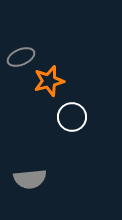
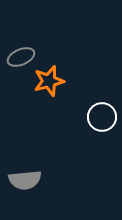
white circle: moved 30 px right
gray semicircle: moved 5 px left, 1 px down
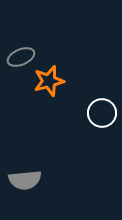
white circle: moved 4 px up
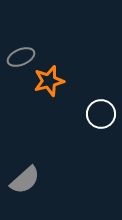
white circle: moved 1 px left, 1 px down
gray semicircle: rotated 36 degrees counterclockwise
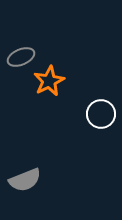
orange star: rotated 12 degrees counterclockwise
gray semicircle: rotated 20 degrees clockwise
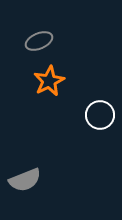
gray ellipse: moved 18 px right, 16 px up
white circle: moved 1 px left, 1 px down
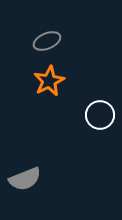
gray ellipse: moved 8 px right
gray semicircle: moved 1 px up
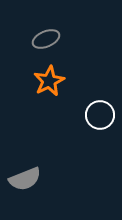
gray ellipse: moved 1 px left, 2 px up
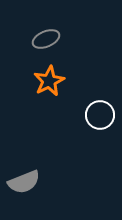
gray semicircle: moved 1 px left, 3 px down
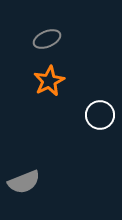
gray ellipse: moved 1 px right
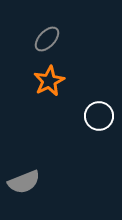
gray ellipse: rotated 24 degrees counterclockwise
white circle: moved 1 px left, 1 px down
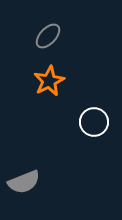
gray ellipse: moved 1 px right, 3 px up
white circle: moved 5 px left, 6 px down
